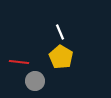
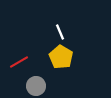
red line: rotated 36 degrees counterclockwise
gray circle: moved 1 px right, 5 px down
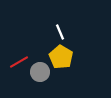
gray circle: moved 4 px right, 14 px up
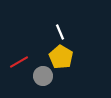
gray circle: moved 3 px right, 4 px down
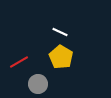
white line: rotated 42 degrees counterclockwise
gray circle: moved 5 px left, 8 px down
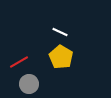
gray circle: moved 9 px left
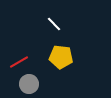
white line: moved 6 px left, 8 px up; rotated 21 degrees clockwise
yellow pentagon: rotated 25 degrees counterclockwise
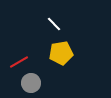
yellow pentagon: moved 4 px up; rotated 15 degrees counterclockwise
gray circle: moved 2 px right, 1 px up
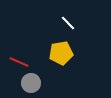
white line: moved 14 px right, 1 px up
red line: rotated 54 degrees clockwise
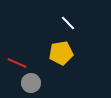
red line: moved 2 px left, 1 px down
